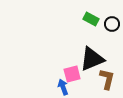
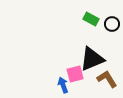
pink square: moved 3 px right
brown L-shape: rotated 45 degrees counterclockwise
blue arrow: moved 2 px up
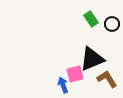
green rectangle: rotated 28 degrees clockwise
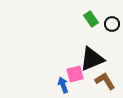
brown L-shape: moved 2 px left, 2 px down
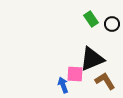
pink square: rotated 18 degrees clockwise
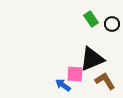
blue arrow: rotated 35 degrees counterclockwise
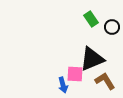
black circle: moved 3 px down
blue arrow: rotated 140 degrees counterclockwise
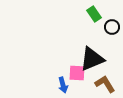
green rectangle: moved 3 px right, 5 px up
pink square: moved 2 px right, 1 px up
brown L-shape: moved 3 px down
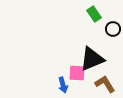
black circle: moved 1 px right, 2 px down
